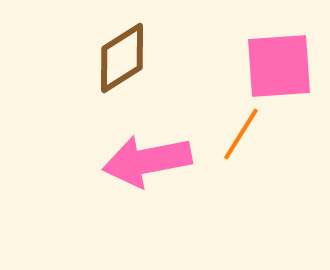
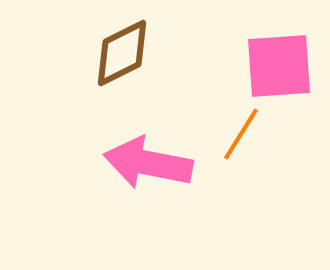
brown diamond: moved 5 px up; rotated 6 degrees clockwise
pink arrow: moved 1 px right, 2 px down; rotated 22 degrees clockwise
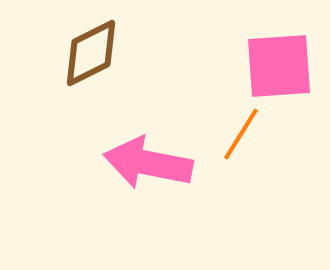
brown diamond: moved 31 px left
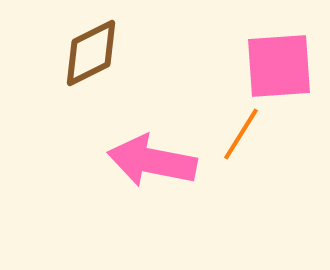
pink arrow: moved 4 px right, 2 px up
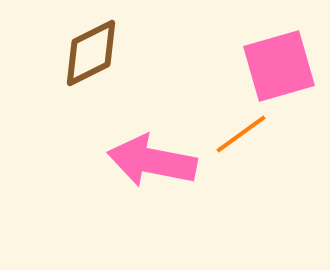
pink square: rotated 12 degrees counterclockwise
orange line: rotated 22 degrees clockwise
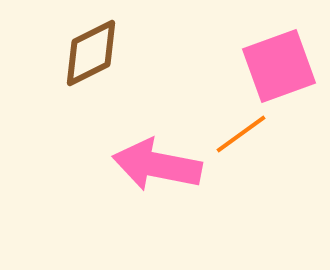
pink square: rotated 4 degrees counterclockwise
pink arrow: moved 5 px right, 4 px down
